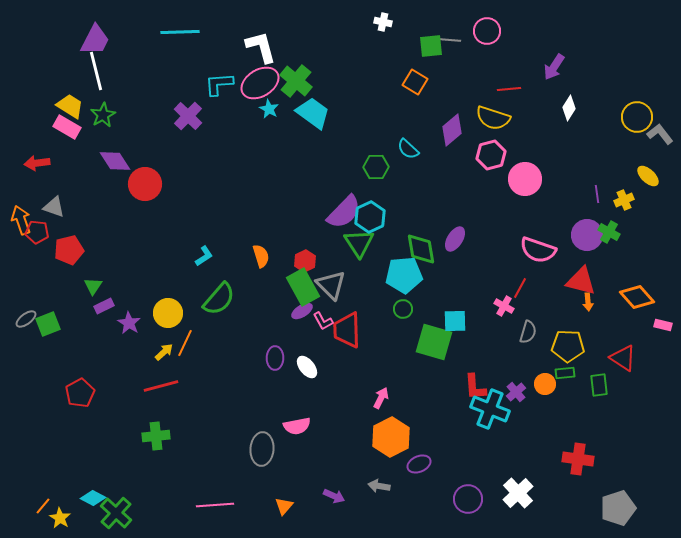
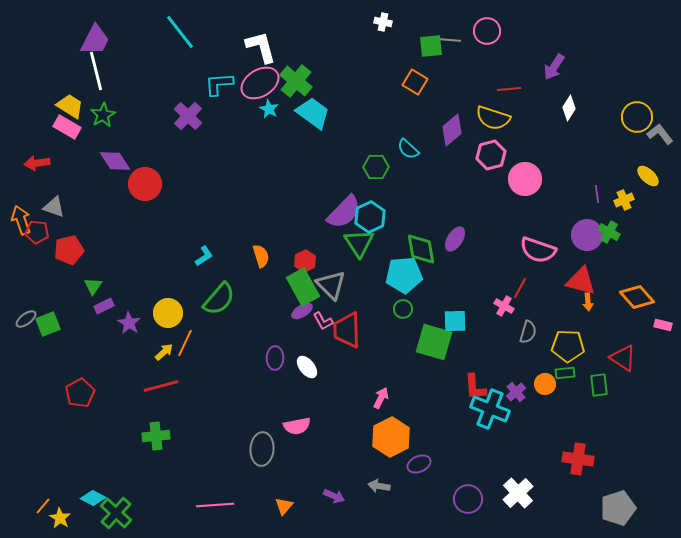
cyan line at (180, 32): rotated 54 degrees clockwise
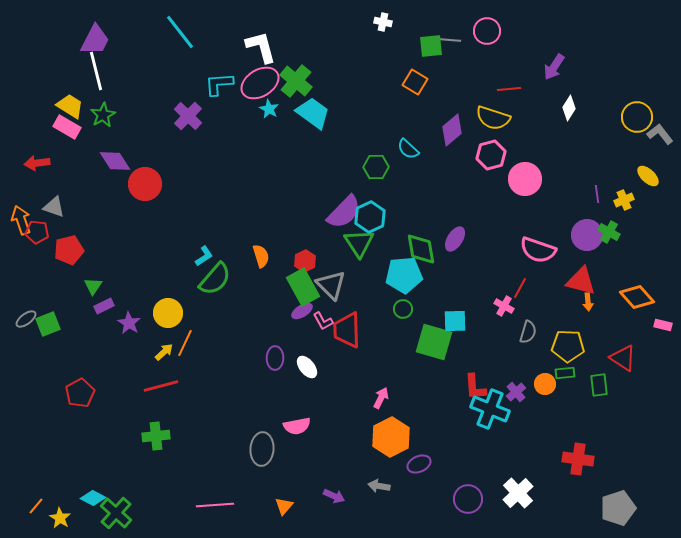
green semicircle at (219, 299): moved 4 px left, 20 px up
orange line at (43, 506): moved 7 px left
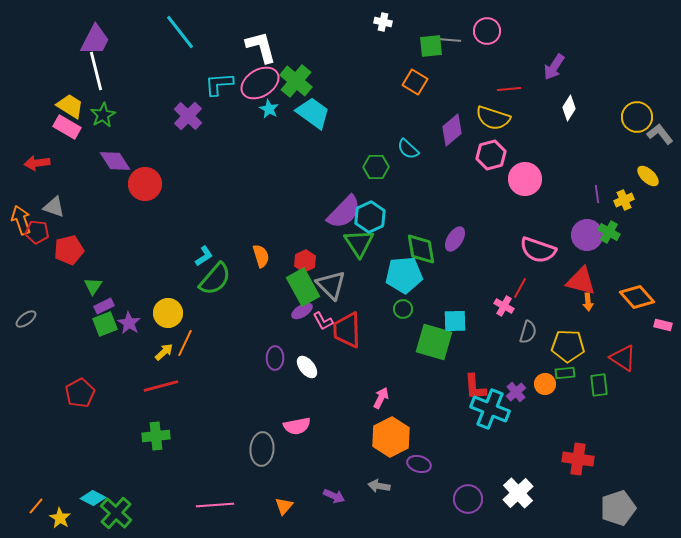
green square at (48, 324): moved 57 px right
purple ellipse at (419, 464): rotated 40 degrees clockwise
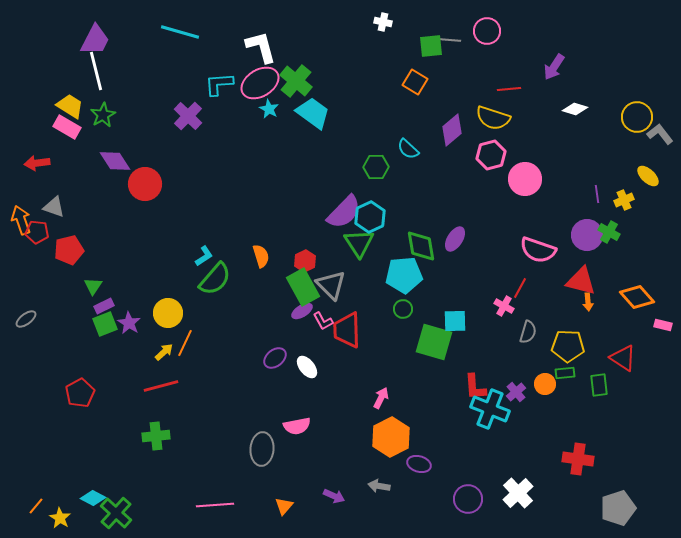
cyan line at (180, 32): rotated 36 degrees counterclockwise
white diamond at (569, 108): moved 6 px right, 1 px down; rotated 75 degrees clockwise
green diamond at (421, 249): moved 3 px up
purple ellipse at (275, 358): rotated 50 degrees clockwise
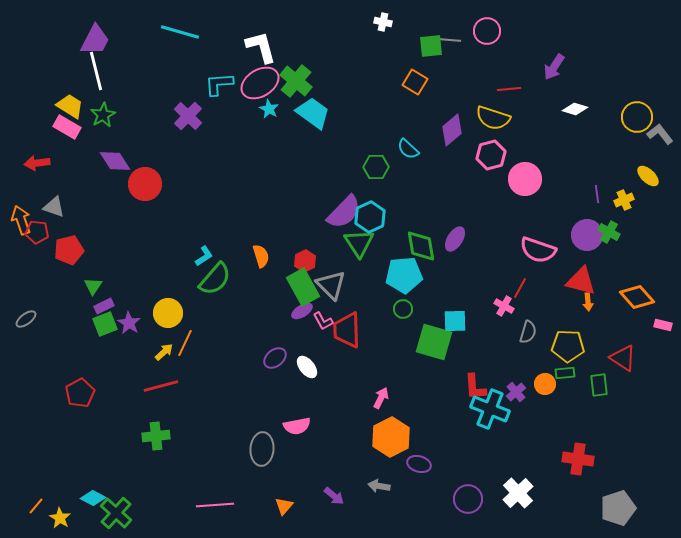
purple arrow at (334, 496): rotated 15 degrees clockwise
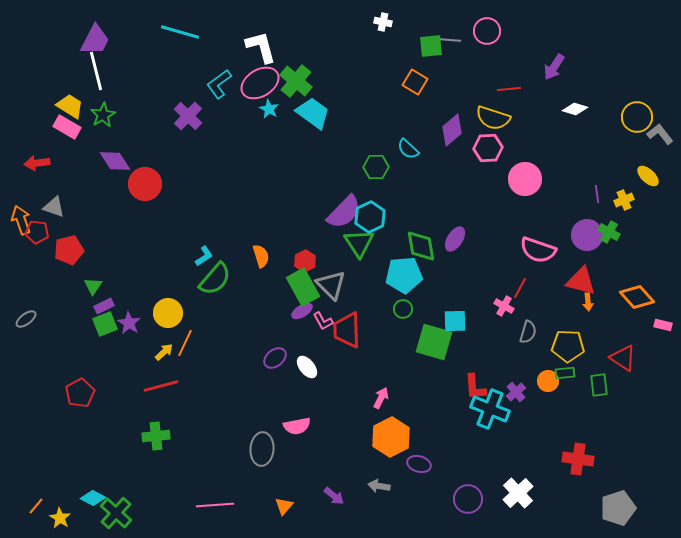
cyan L-shape at (219, 84): rotated 32 degrees counterclockwise
pink hexagon at (491, 155): moved 3 px left, 7 px up; rotated 12 degrees clockwise
orange circle at (545, 384): moved 3 px right, 3 px up
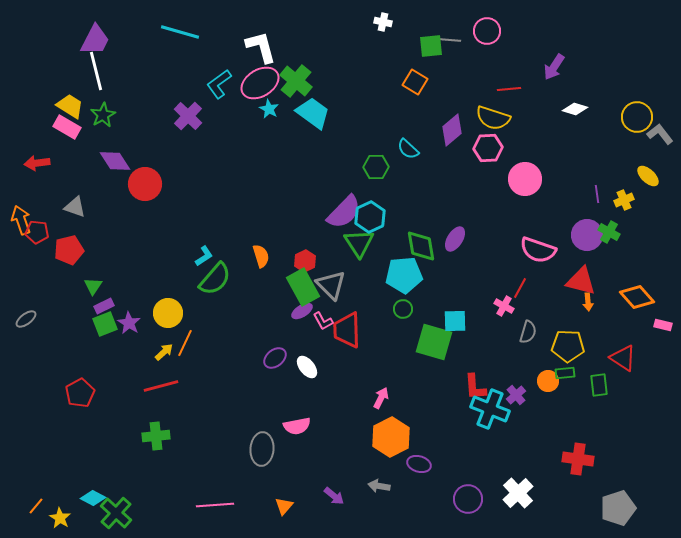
gray triangle at (54, 207): moved 21 px right
purple cross at (516, 392): moved 3 px down
